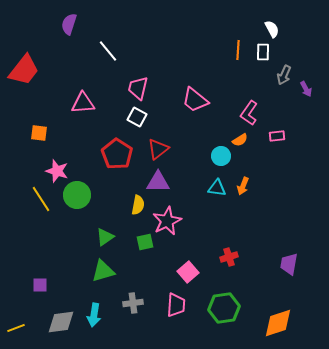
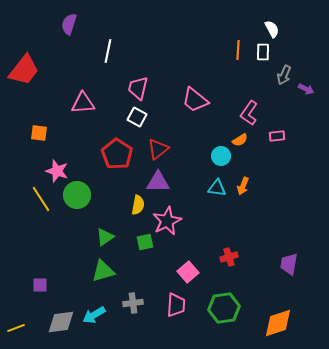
white line at (108, 51): rotated 50 degrees clockwise
purple arrow at (306, 89): rotated 35 degrees counterclockwise
cyan arrow at (94, 315): rotated 50 degrees clockwise
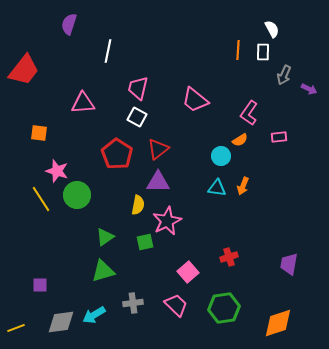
purple arrow at (306, 89): moved 3 px right
pink rectangle at (277, 136): moved 2 px right, 1 px down
pink trapezoid at (176, 305): rotated 50 degrees counterclockwise
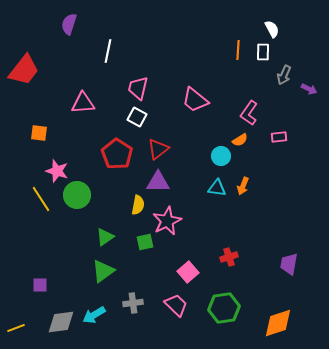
green triangle at (103, 271): rotated 20 degrees counterclockwise
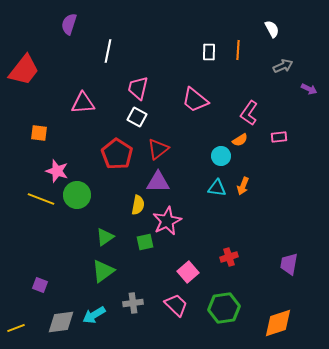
white rectangle at (263, 52): moved 54 px left
gray arrow at (284, 75): moved 1 px left, 9 px up; rotated 138 degrees counterclockwise
yellow line at (41, 199): rotated 36 degrees counterclockwise
purple square at (40, 285): rotated 21 degrees clockwise
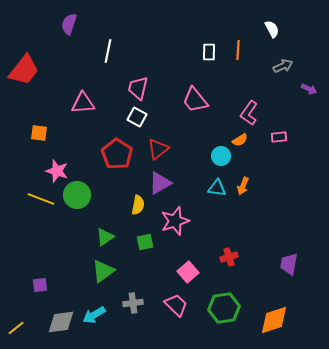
pink trapezoid at (195, 100): rotated 12 degrees clockwise
purple triangle at (158, 182): moved 2 px right, 1 px down; rotated 30 degrees counterclockwise
pink star at (167, 221): moved 8 px right; rotated 8 degrees clockwise
purple square at (40, 285): rotated 28 degrees counterclockwise
orange diamond at (278, 323): moved 4 px left, 3 px up
yellow line at (16, 328): rotated 18 degrees counterclockwise
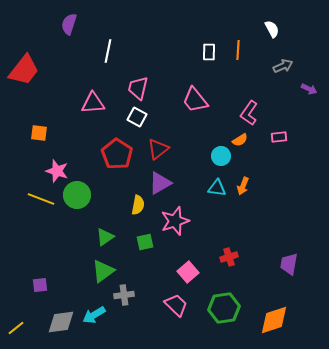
pink triangle at (83, 103): moved 10 px right
gray cross at (133, 303): moved 9 px left, 8 px up
